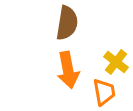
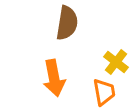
orange arrow: moved 14 px left, 8 px down
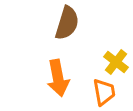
brown semicircle: rotated 8 degrees clockwise
orange arrow: moved 4 px right
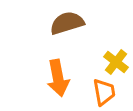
brown semicircle: rotated 124 degrees counterclockwise
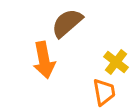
brown semicircle: rotated 24 degrees counterclockwise
orange arrow: moved 14 px left, 18 px up
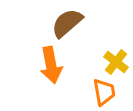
orange arrow: moved 7 px right, 5 px down
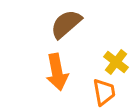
brown semicircle: moved 1 px left, 1 px down
orange arrow: moved 6 px right, 7 px down
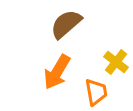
orange arrow: rotated 42 degrees clockwise
orange trapezoid: moved 8 px left
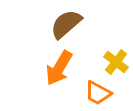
orange arrow: moved 2 px right, 4 px up
orange trapezoid: moved 2 px right, 1 px down; rotated 128 degrees clockwise
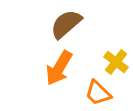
orange trapezoid: rotated 16 degrees clockwise
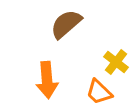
orange arrow: moved 12 px left, 12 px down; rotated 36 degrees counterclockwise
orange trapezoid: moved 1 px right, 1 px up
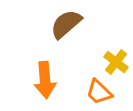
orange arrow: moved 2 px left
